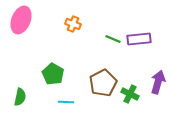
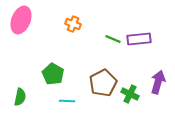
cyan line: moved 1 px right, 1 px up
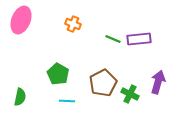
green pentagon: moved 5 px right
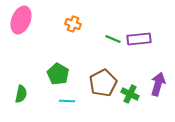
purple arrow: moved 2 px down
green semicircle: moved 1 px right, 3 px up
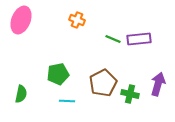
orange cross: moved 4 px right, 4 px up
green pentagon: rotated 30 degrees clockwise
green cross: rotated 12 degrees counterclockwise
